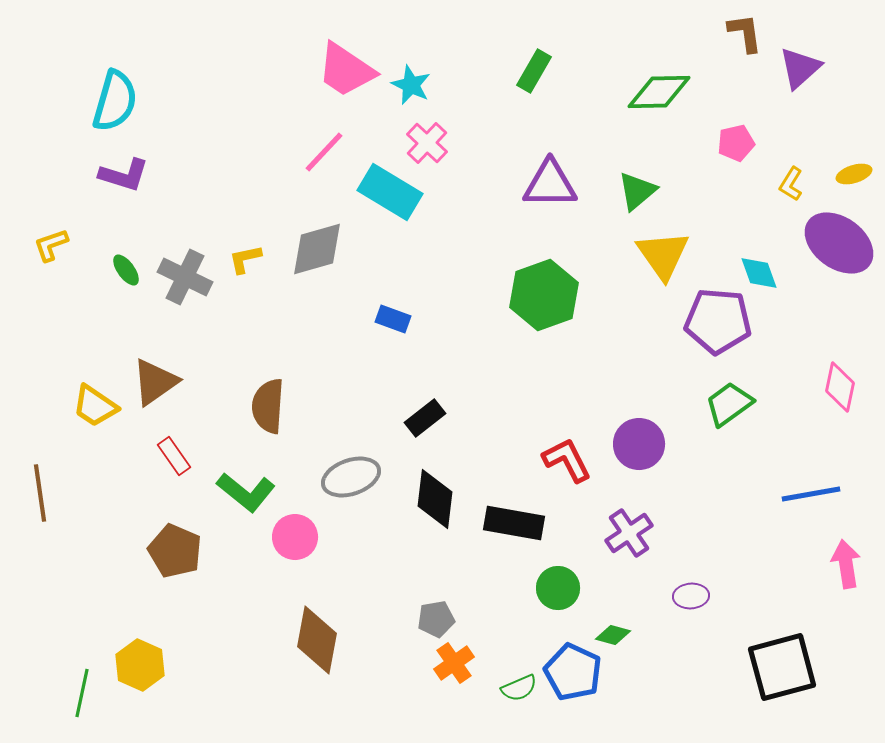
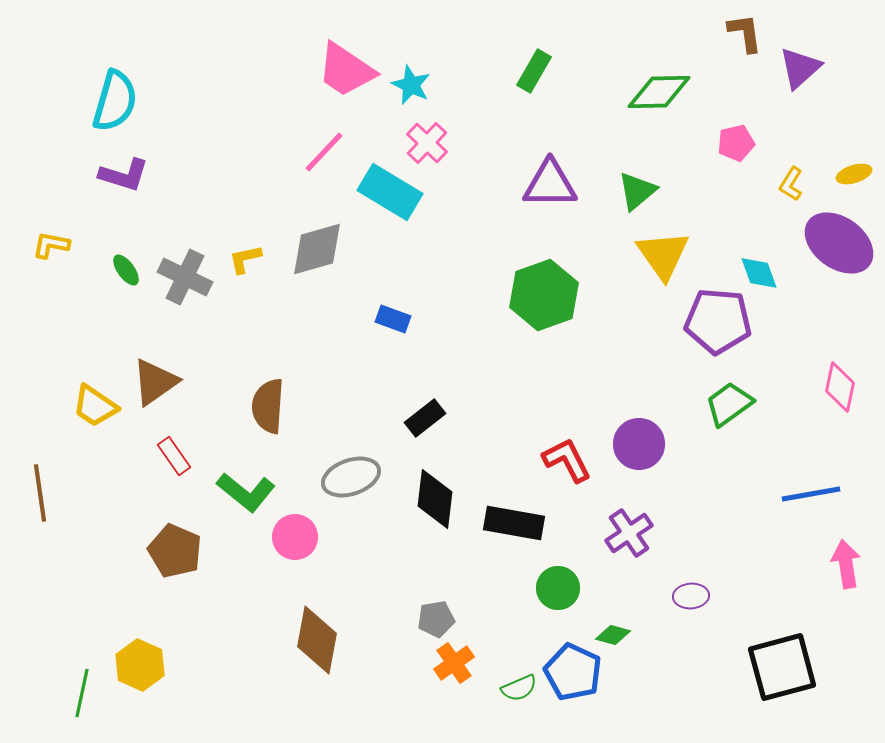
yellow L-shape at (51, 245): rotated 30 degrees clockwise
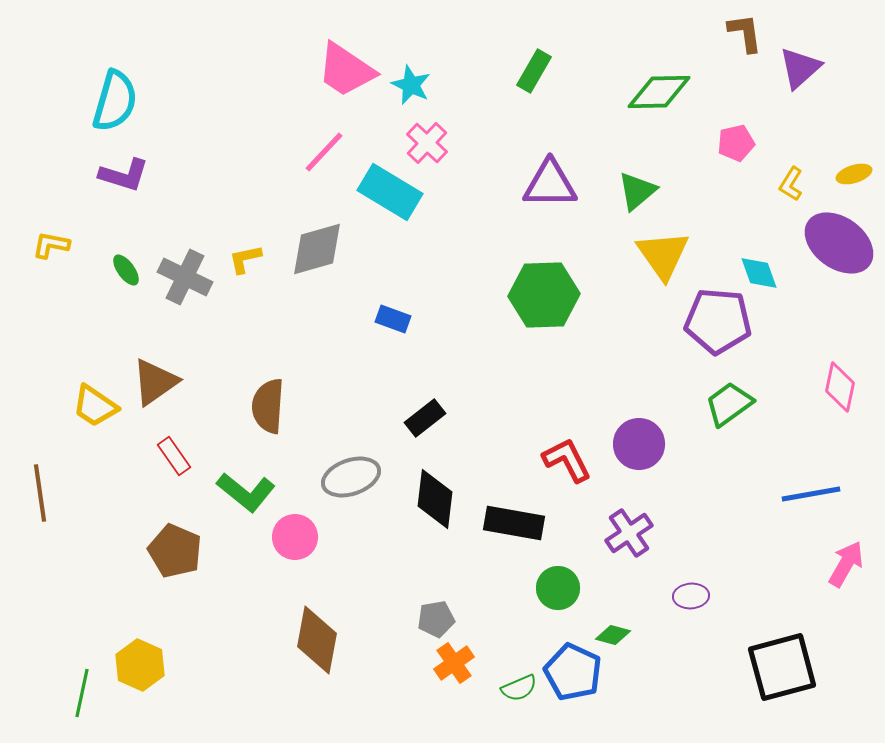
green hexagon at (544, 295): rotated 18 degrees clockwise
pink arrow at (846, 564): rotated 39 degrees clockwise
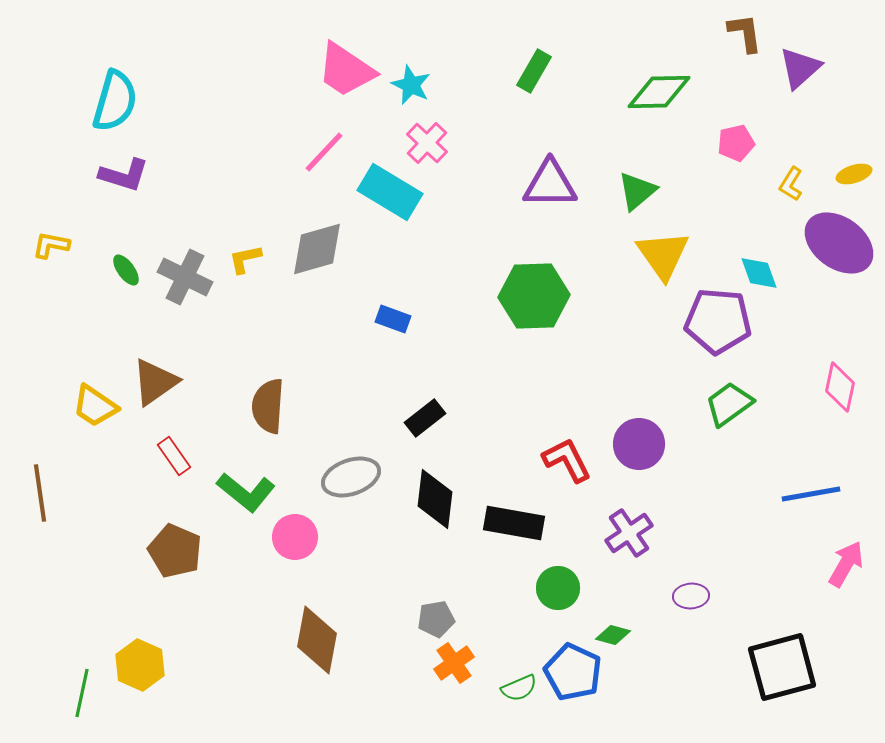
green hexagon at (544, 295): moved 10 px left, 1 px down
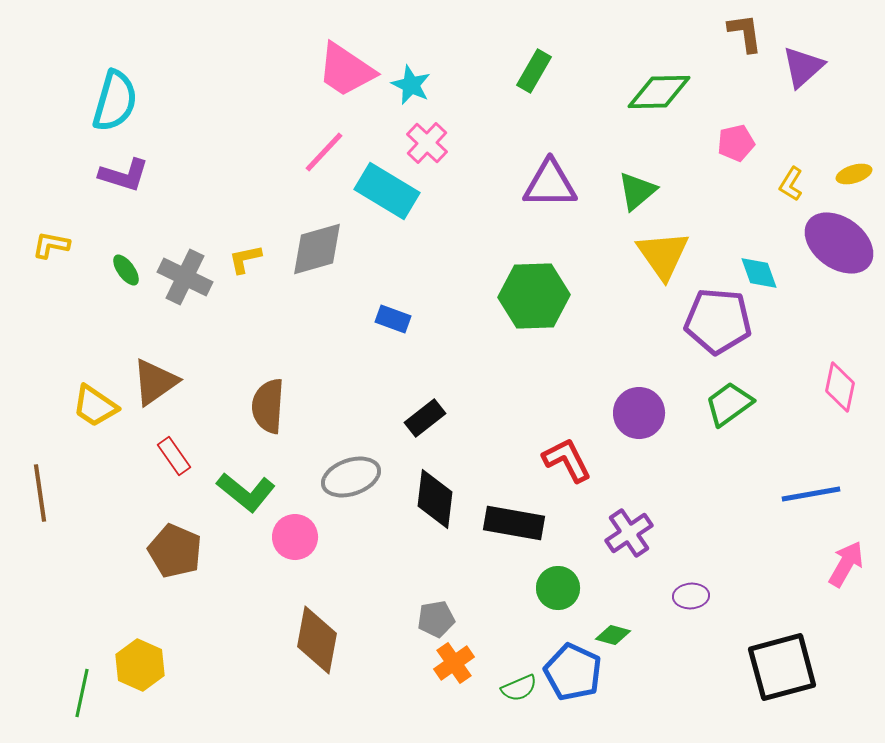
purple triangle at (800, 68): moved 3 px right, 1 px up
cyan rectangle at (390, 192): moved 3 px left, 1 px up
purple circle at (639, 444): moved 31 px up
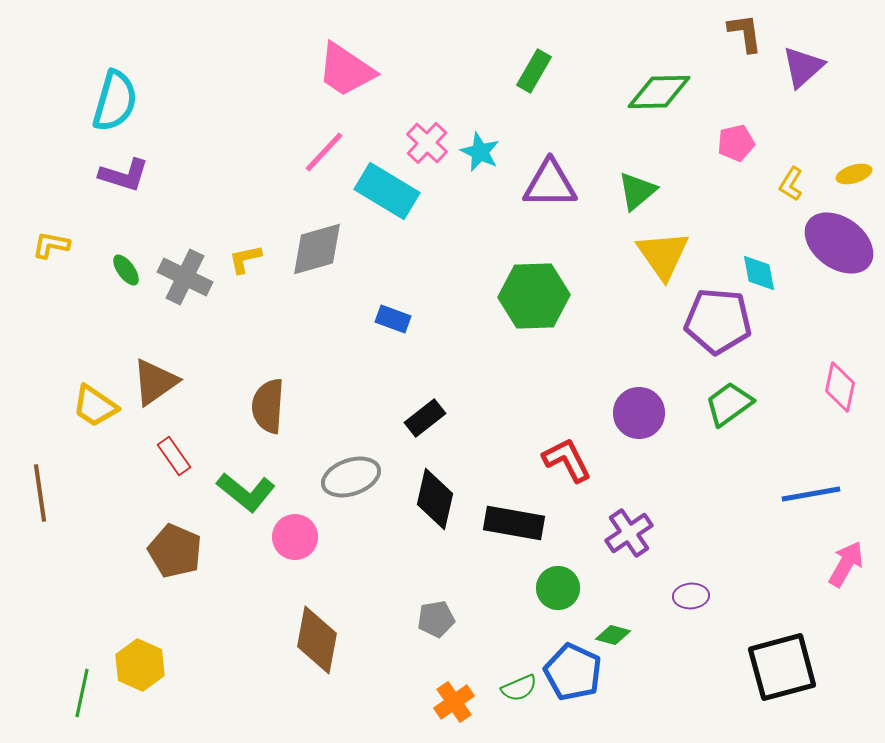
cyan star at (411, 85): moved 69 px right, 67 px down
cyan diamond at (759, 273): rotated 9 degrees clockwise
black diamond at (435, 499): rotated 6 degrees clockwise
orange cross at (454, 663): moved 39 px down
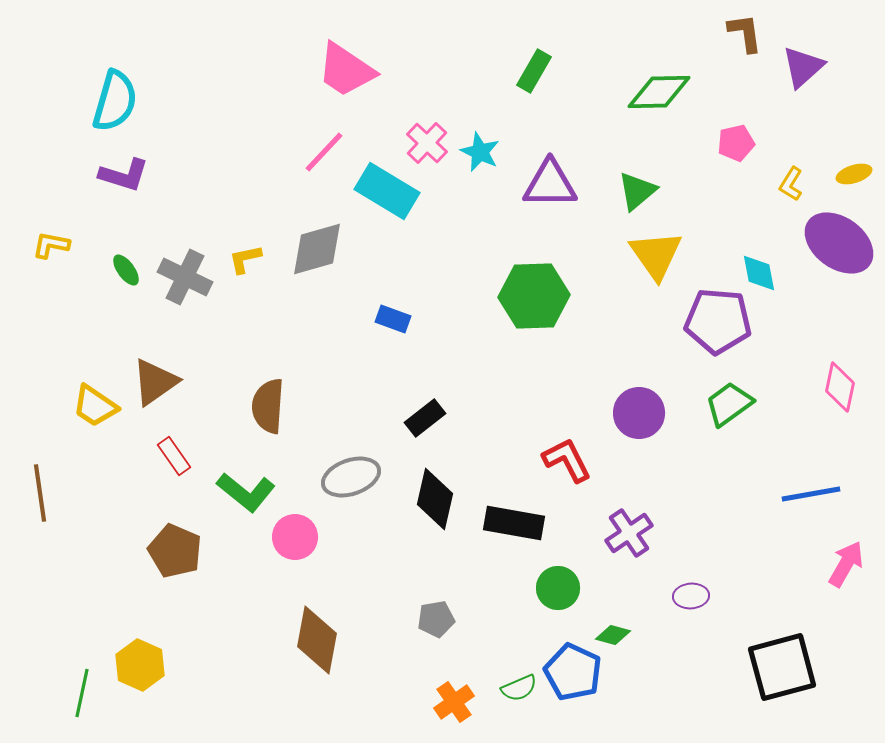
yellow triangle at (663, 255): moved 7 px left
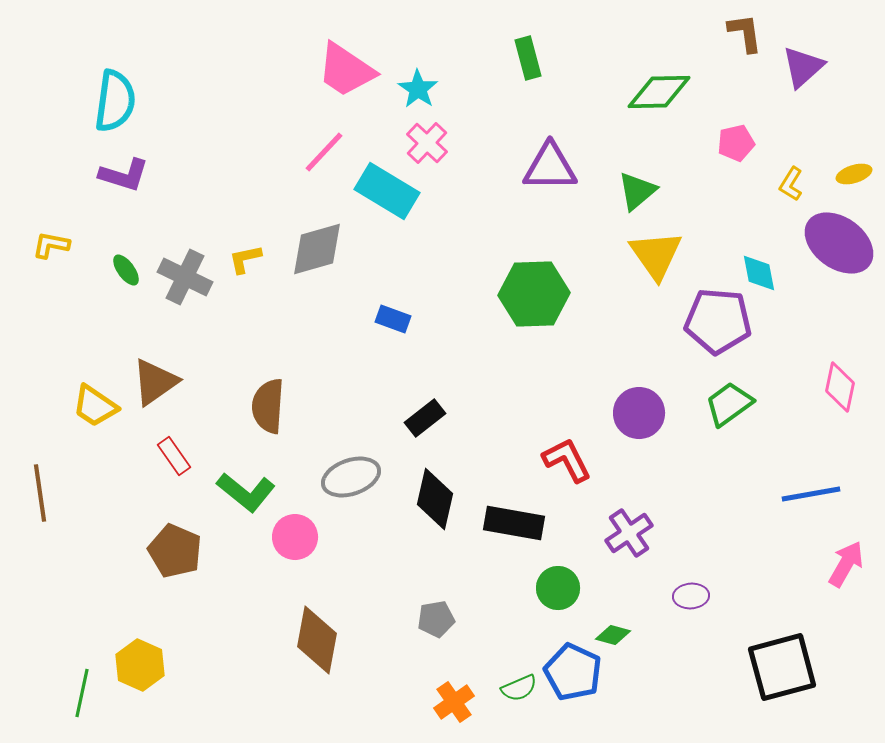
green rectangle at (534, 71): moved 6 px left, 13 px up; rotated 45 degrees counterclockwise
cyan semicircle at (115, 101): rotated 8 degrees counterclockwise
cyan star at (480, 152): moved 62 px left, 63 px up; rotated 9 degrees clockwise
purple triangle at (550, 184): moved 17 px up
green hexagon at (534, 296): moved 2 px up
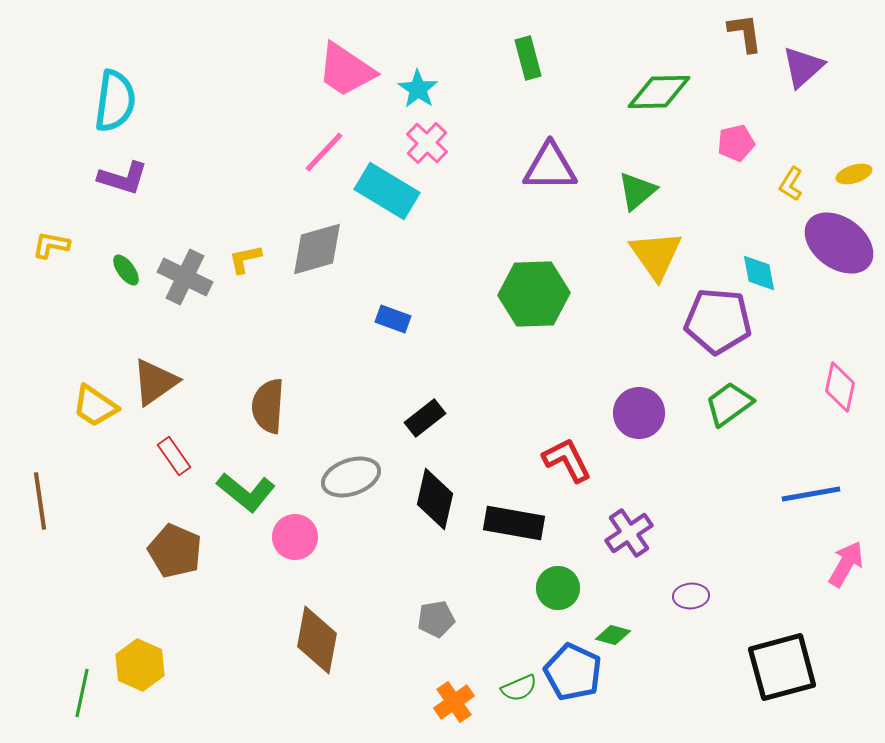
purple L-shape at (124, 175): moved 1 px left, 3 px down
brown line at (40, 493): moved 8 px down
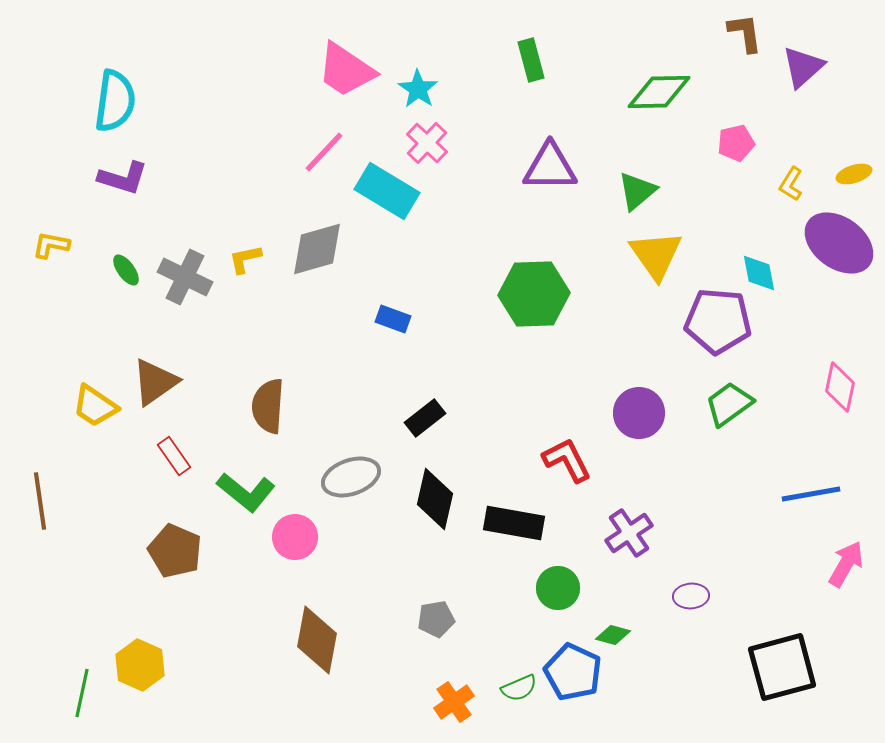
green rectangle at (528, 58): moved 3 px right, 2 px down
